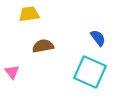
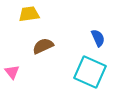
blue semicircle: rotated 12 degrees clockwise
brown semicircle: rotated 15 degrees counterclockwise
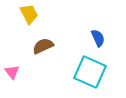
yellow trapezoid: rotated 70 degrees clockwise
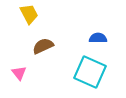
blue semicircle: rotated 66 degrees counterclockwise
pink triangle: moved 7 px right, 1 px down
